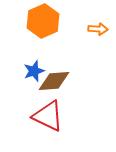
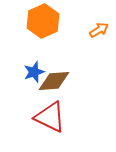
orange arrow: moved 1 px right, 1 px down; rotated 36 degrees counterclockwise
blue star: moved 1 px down
red triangle: moved 2 px right, 1 px down
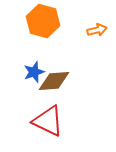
orange hexagon: rotated 20 degrees counterclockwise
orange arrow: moved 2 px left; rotated 18 degrees clockwise
red triangle: moved 2 px left, 4 px down
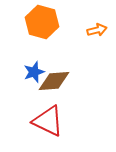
orange hexagon: moved 1 px left, 1 px down
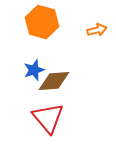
blue star: moved 2 px up
red triangle: moved 3 px up; rotated 24 degrees clockwise
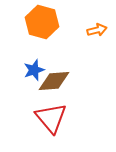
red triangle: moved 3 px right
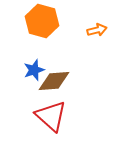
orange hexagon: moved 1 px up
red triangle: moved 2 px up; rotated 8 degrees counterclockwise
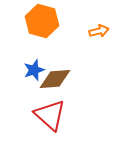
orange arrow: moved 2 px right, 1 px down
brown diamond: moved 1 px right, 2 px up
red triangle: moved 1 px left, 1 px up
